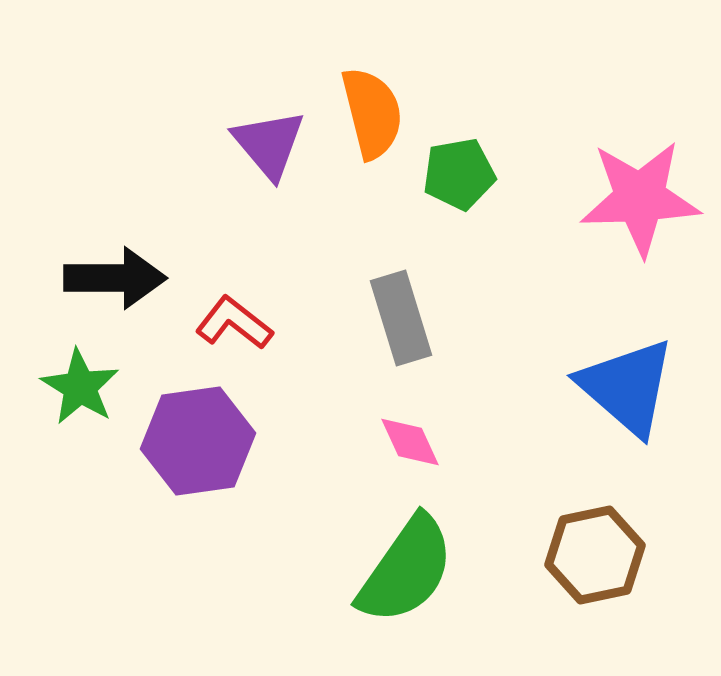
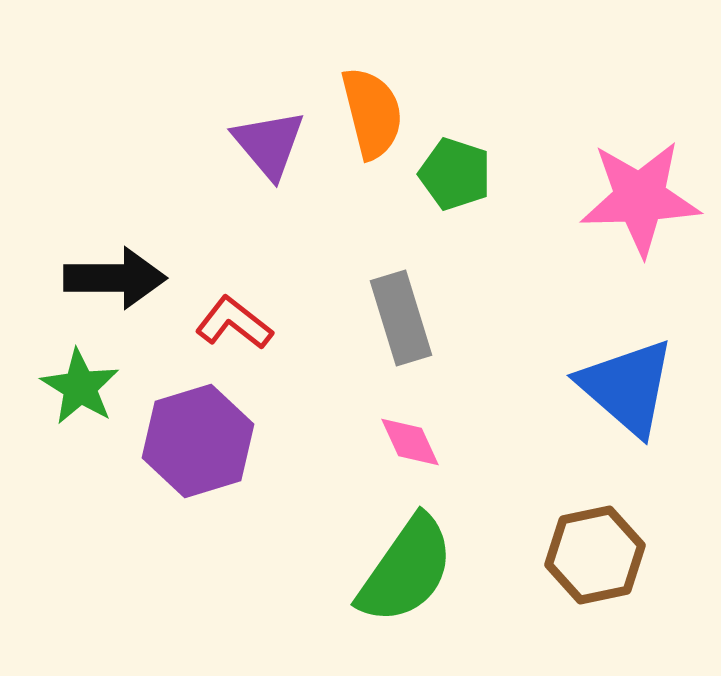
green pentagon: moved 4 px left; rotated 28 degrees clockwise
purple hexagon: rotated 9 degrees counterclockwise
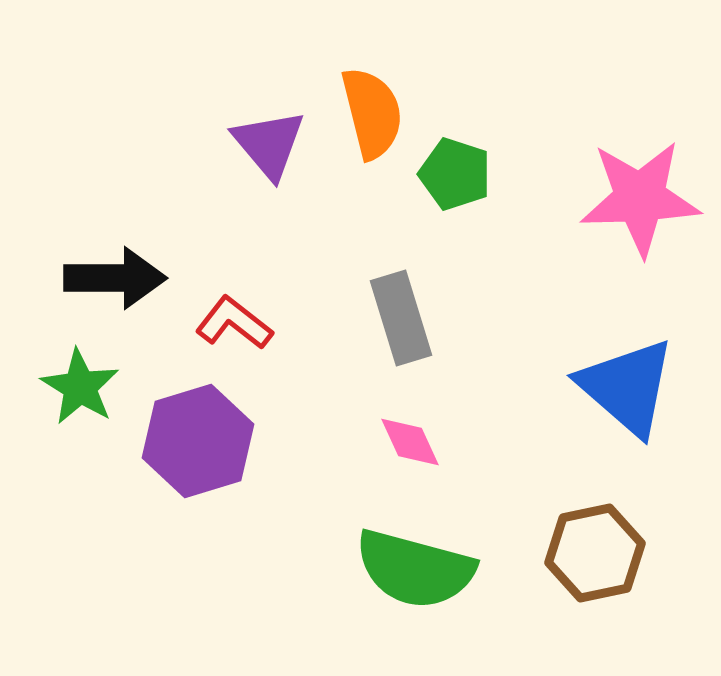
brown hexagon: moved 2 px up
green semicircle: moved 9 px right, 1 px up; rotated 70 degrees clockwise
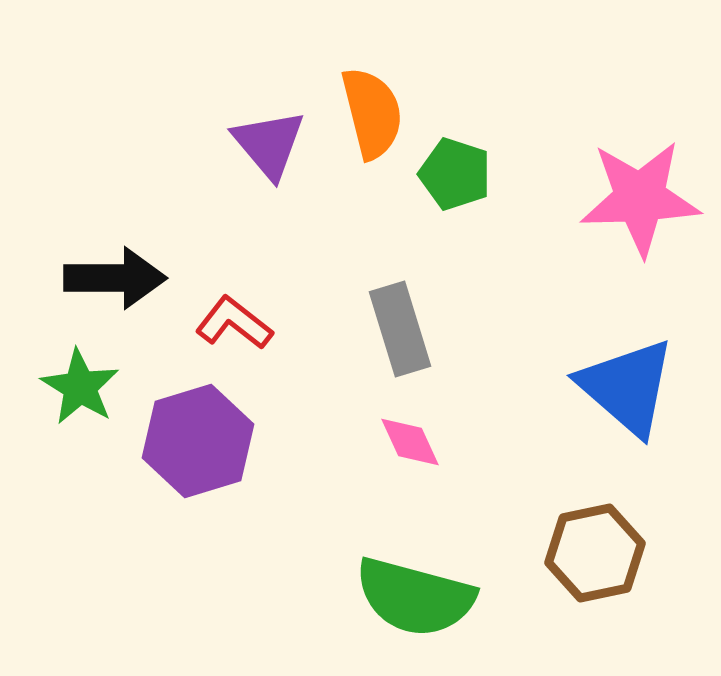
gray rectangle: moved 1 px left, 11 px down
green semicircle: moved 28 px down
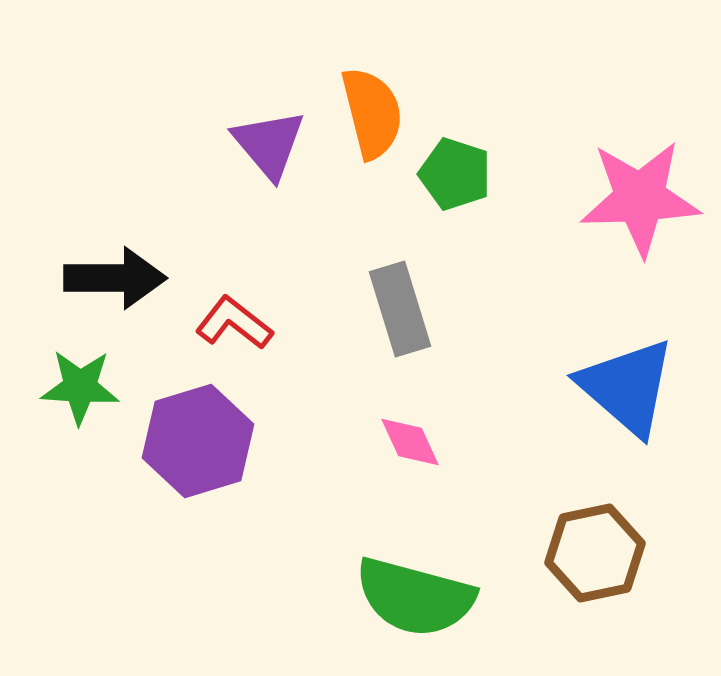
gray rectangle: moved 20 px up
green star: rotated 28 degrees counterclockwise
